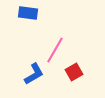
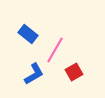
blue rectangle: moved 21 px down; rotated 30 degrees clockwise
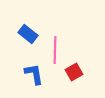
pink line: rotated 28 degrees counterclockwise
blue L-shape: rotated 70 degrees counterclockwise
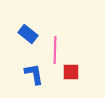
red square: moved 3 px left; rotated 30 degrees clockwise
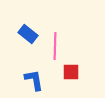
pink line: moved 4 px up
blue L-shape: moved 6 px down
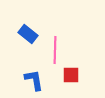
pink line: moved 4 px down
red square: moved 3 px down
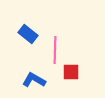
red square: moved 3 px up
blue L-shape: rotated 50 degrees counterclockwise
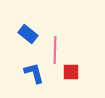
blue L-shape: moved 7 px up; rotated 45 degrees clockwise
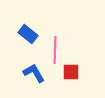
blue L-shape: rotated 15 degrees counterclockwise
